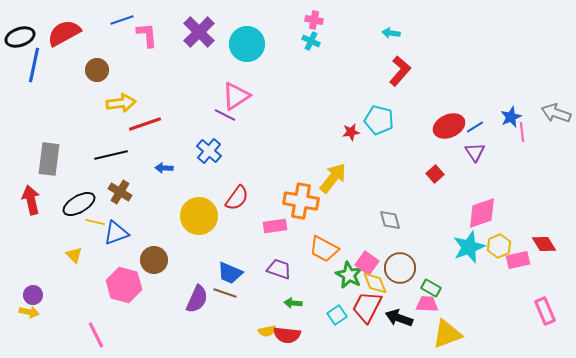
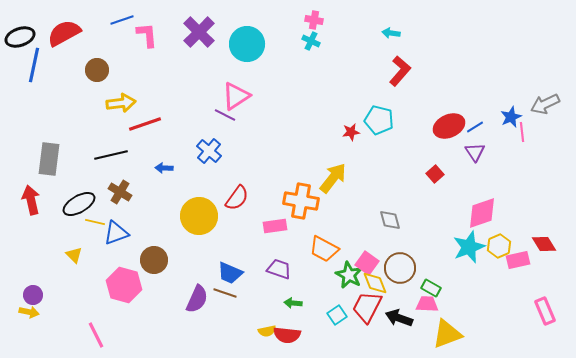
gray arrow at (556, 113): moved 11 px left, 9 px up; rotated 44 degrees counterclockwise
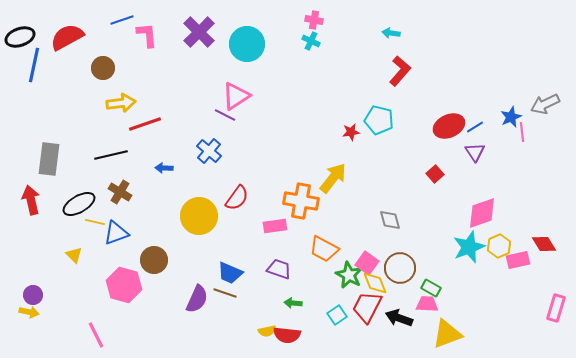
red semicircle at (64, 33): moved 3 px right, 4 px down
brown circle at (97, 70): moved 6 px right, 2 px up
pink rectangle at (545, 311): moved 11 px right, 3 px up; rotated 40 degrees clockwise
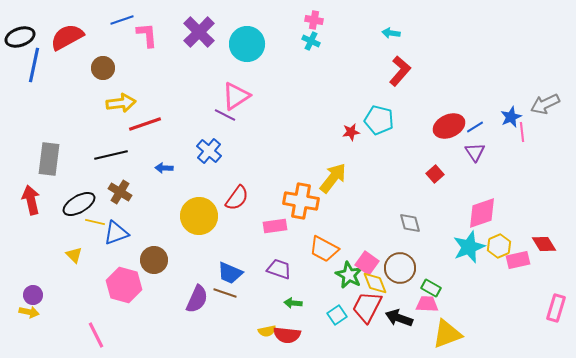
gray diamond at (390, 220): moved 20 px right, 3 px down
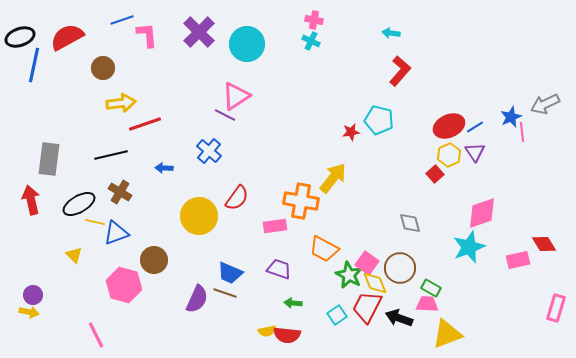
yellow hexagon at (499, 246): moved 50 px left, 91 px up
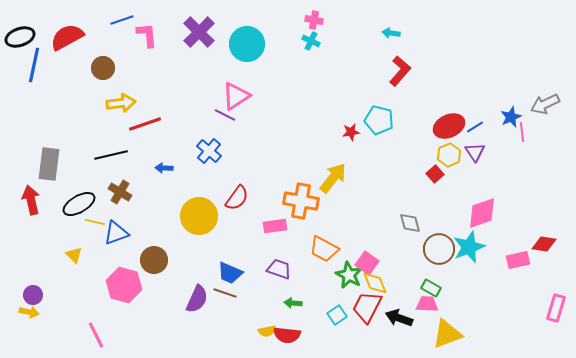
gray rectangle at (49, 159): moved 5 px down
red diamond at (544, 244): rotated 50 degrees counterclockwise
brown circle at (400, 268): moved 39 px right, 19 px up
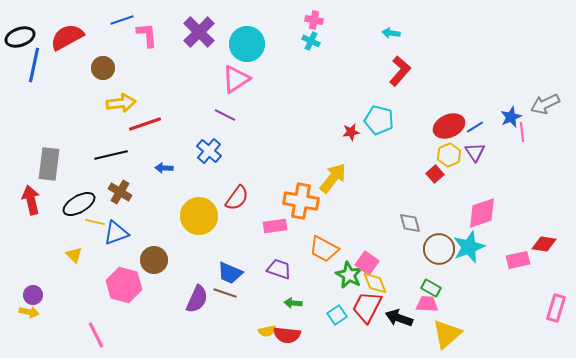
pink triangle at (236, 96): moved 17 px up
yellow triangle at (447, 334): rotated 20 degrees counterclockwise
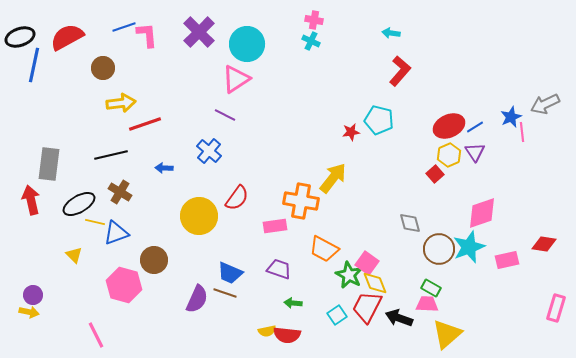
blue line at (122, 20): moved 2 px right, 7 px down
pink rectangle at (518, 260): moved 11 px left
